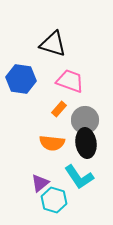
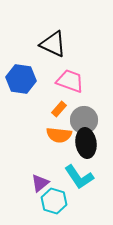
black triangle: rotated 8 degrees clockwise
gray circle: moved 1 px left
orange semicircle: moved 7 px right, 8 px up
cyan hexagon: moved 1 px down
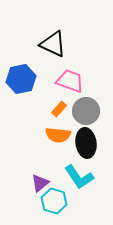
blue hexagon: rotated 20 degrees counterclockwise
gray circle: moved 2 px right, 9 px up
orange semicircle: moved 1 px left
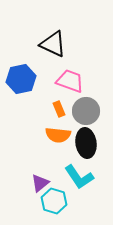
orange rectangle: rotated 63 degrees counterclockwise
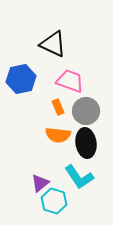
orange rectangle: moved 1 px left, 2 px up
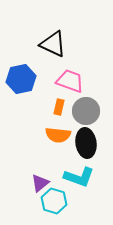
orange rectangle: moved 1 px right; rotated 35 degrees clockwise
cyan L-shape: rotated 36 degrees counterclockwise
